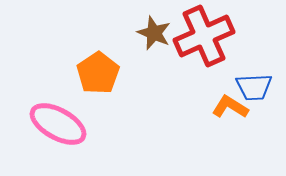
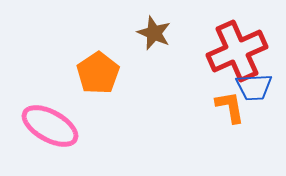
red cross: moved 33 px right, 15 px down
orange L-shape: rotated 48 degrees clockwise
pink ellipse: moved 8 px left, 2 px down
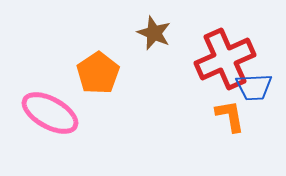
red cross: moved 12 px left, 8 px down
orange L-shape: moved 9 px down
pink ellipse: moved 13 px up
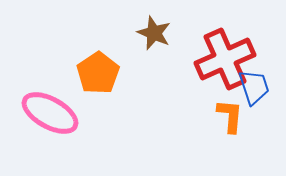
blue trapezoid: rotated 105 degrees counterclockwise
orange L-shape: rotated 15 degrees clockwise
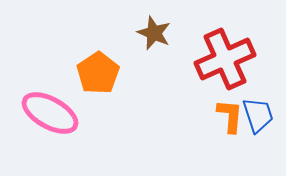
blue trapezoid: moved 4 px right, 28 px down
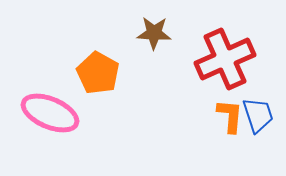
brown star: rotated 20 degrees counterclockwise
orange pentagon: rotated 9 degrees counterclockwise
pink ellipse: rotated 6 degrees counterclockwise
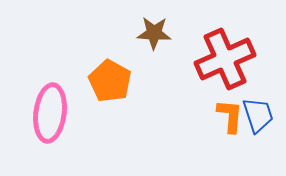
orange pentagon: moved 12 px right, 8 px down
pink ellipse: rotated 74 degrees clockwise
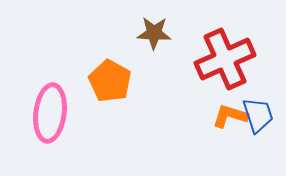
orange L-shape: rotated 78 degrees counterclockwise
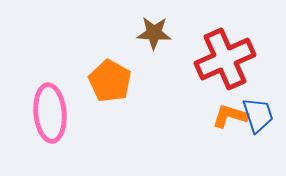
pink ellipse: rotated 12 degrees counterclockwise
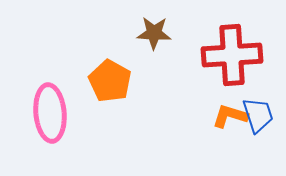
red cross: moved 7 px right, 4 px up; rotated 20 degrees clockwise
